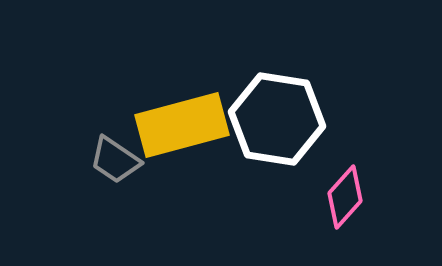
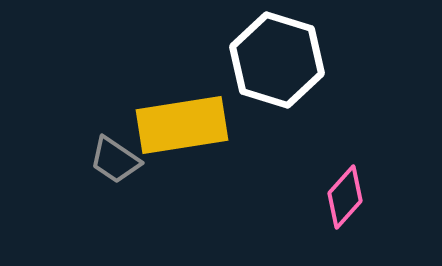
white hexagon: moved 59 px up; rotated 8 degrees clockwise
yellow rectangle: rotated 6 degrees clockwise
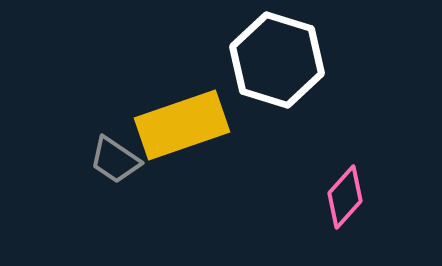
yellow rectangle: rotated 10 degrees counterclockwise
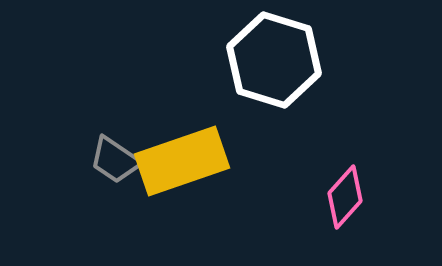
white hexagon: moved 3 px left
yellow rectangle: moved 36 px down
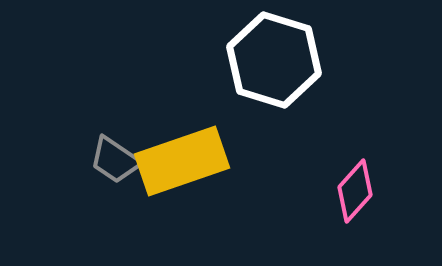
pink diamond: moved 10 px right, 6 px up
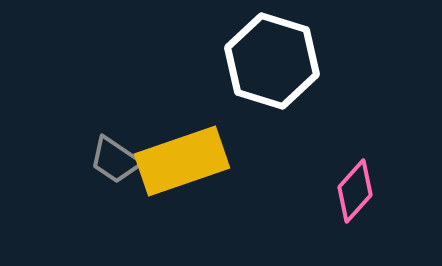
white hexagon: moved 2 px left, 1 px down
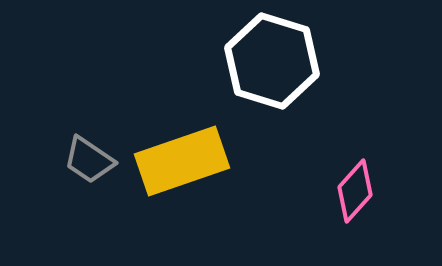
gray trapezoid: moved 26 px left
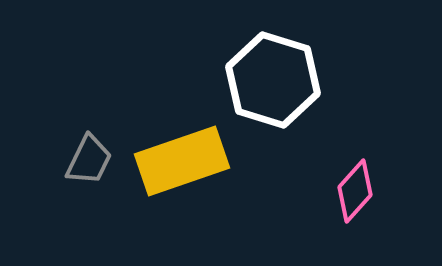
white hexagon: moved 1 px right, 19 px down
gray trapezoid: rotated 98 degrees counterclockwise
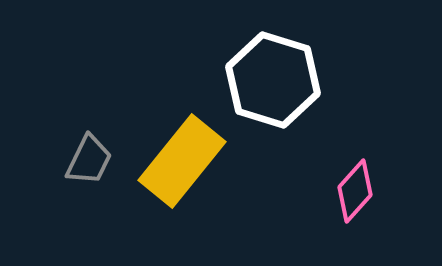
yellow rectangle: rotated 32 degrees counterclockwise
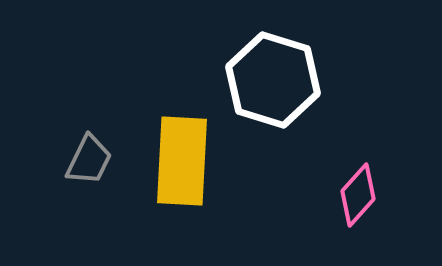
yellow rectangle: rotated 36 degrees counterclockwise
pink diamond: moved 3 px right, 4 px down
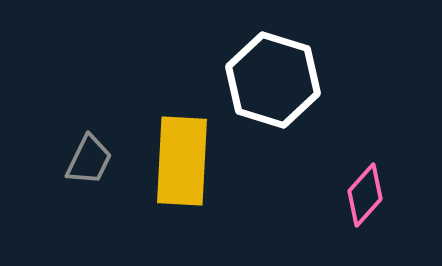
pink diamond: moved 7 px right
